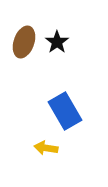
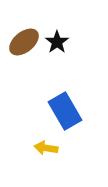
brown ellipse: rotated 32 degrees clockwise
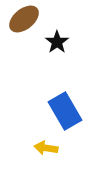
brown ellipse: moved 23 px up
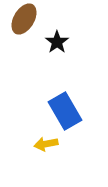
brown ellipse: rotated 20 degrees counterclockwise
yellow arrow: moved 4 px up; rotated 20 degrees counterclockwise
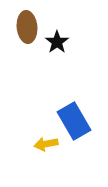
brown ellipse: moved 3 px right, 8 px down; rotated 36 degrees counterclockwise
blue rectangle: moved 9 px right, 10 px down
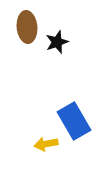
black star: rotated 15 degrees clockwise
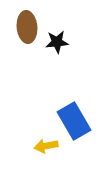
black star: rotated 15 degrees clockwise
yellow arrow: moved 2 px down
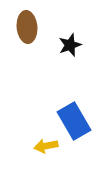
black star: moved 13 px right, 3 px down; rotated 15 degrees counterclockwise
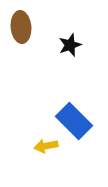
brown ellipse: moved 6 px left
blue rectangle: rotated 15 degrees counterclockwise
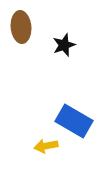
black star: moved 6 px left
blue rectangle: rotated 15 degrees counterclockwise
